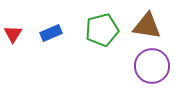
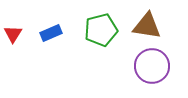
green pentagon: moved 1 px left
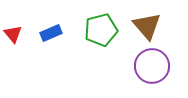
brown triangle: rotated 40 degrees clockwise
red triangle: rotated 12 degrees counterclockwise
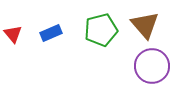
brown triangle: moved 2 px left, 1 px up
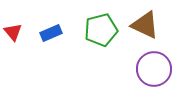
brown triangle: rotated 24 degrees counterclockwise
red triangle: moved 2 px up
purple circle: moved 2 px right, 3 px down
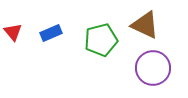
green pentagon: moved 10 px down
purple circle: moved 1 px left, 1 px up
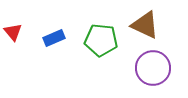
blue rectangle: moved 3 px right, 5 px down
green pentagon: rotated 20 degrees clockwise
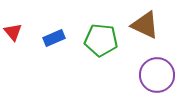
purple circle: moved 4 px right, 7 px down
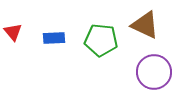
blue rectangle: rotated 20 degrees clockwise
purple circle: moved 3 px left, 3 px up
